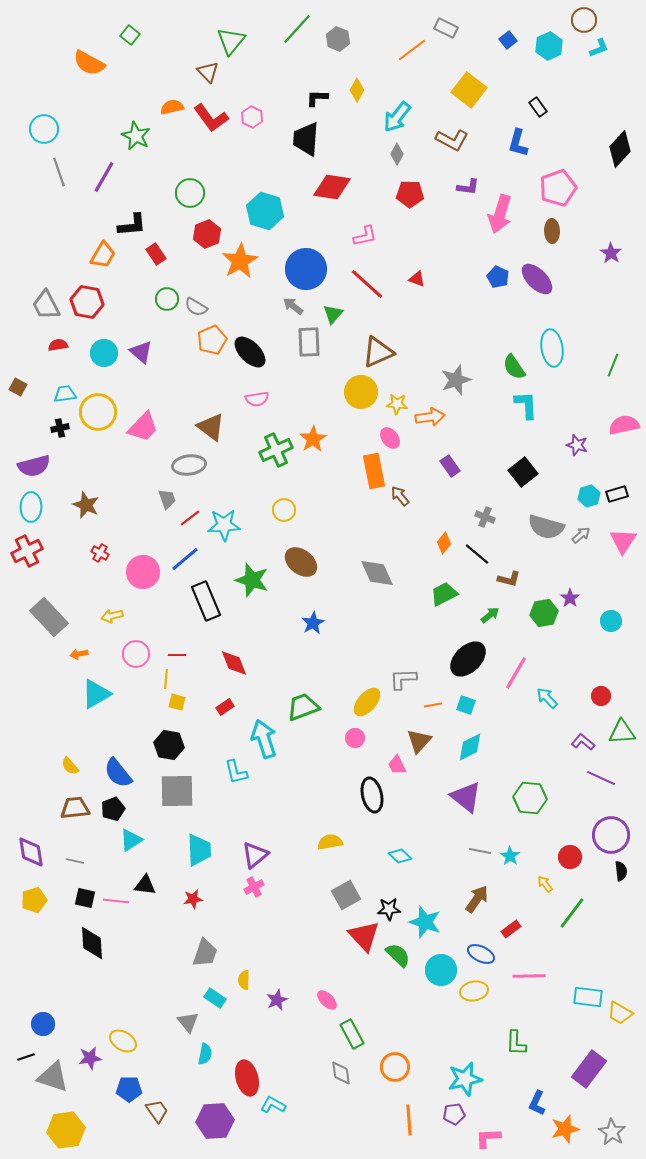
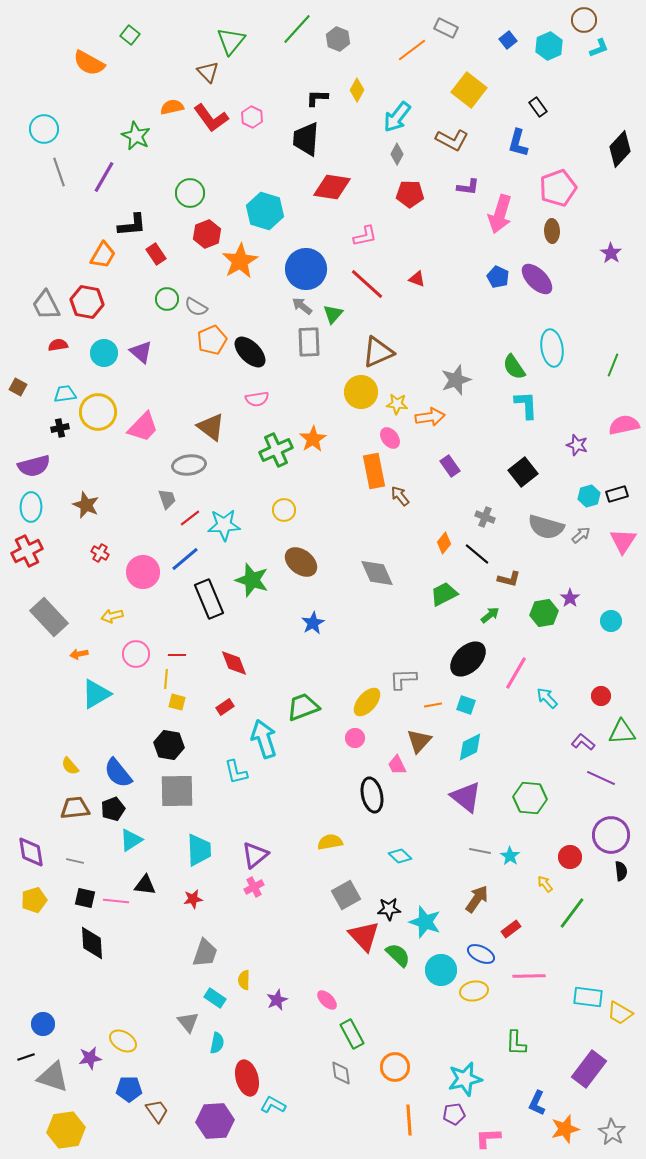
gray arrow at (293, 306): moved 9 px right
black rectangle at (206, 601): moved 3 px right, 2 px up
cyan semicircle at (205, 1054): moved 12 px right, 11 px up
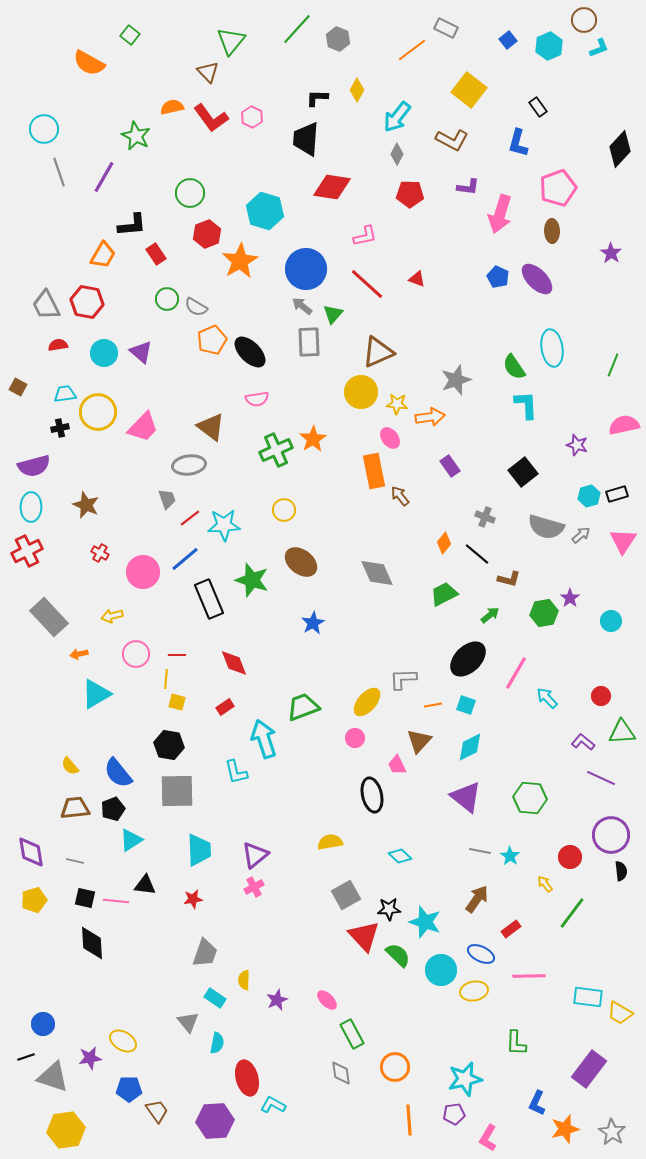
pink L-shape at (488, 1138): rotated 56 degrees counterclockwise
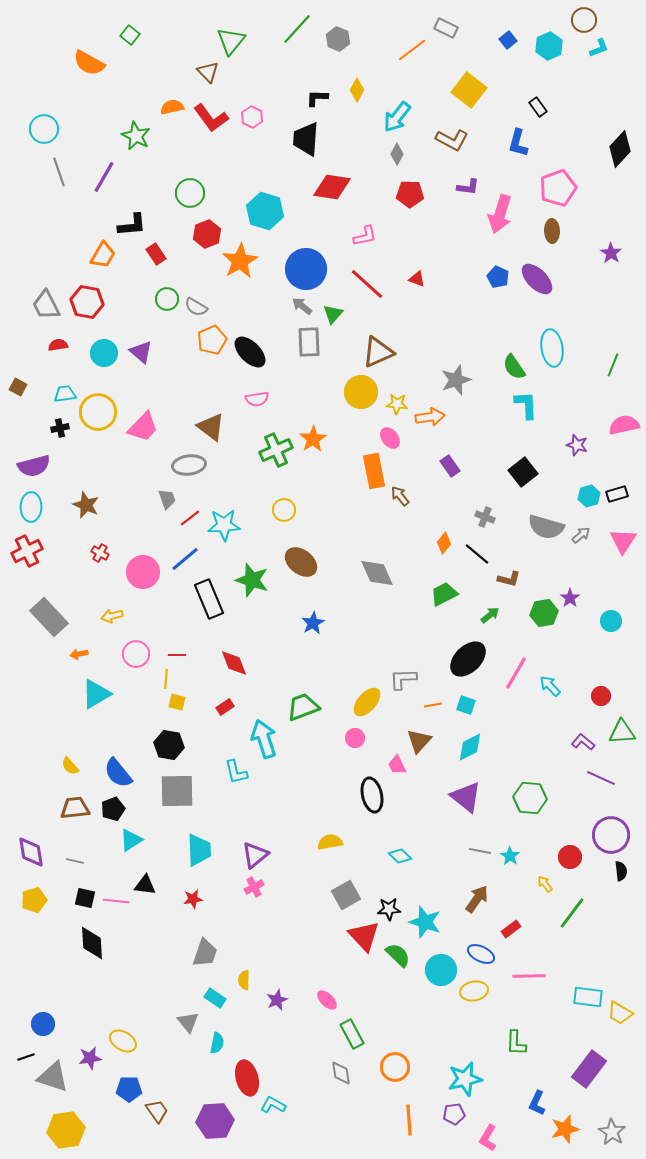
cyan arrow at (547, 698): moved 3 px right, 12 px up
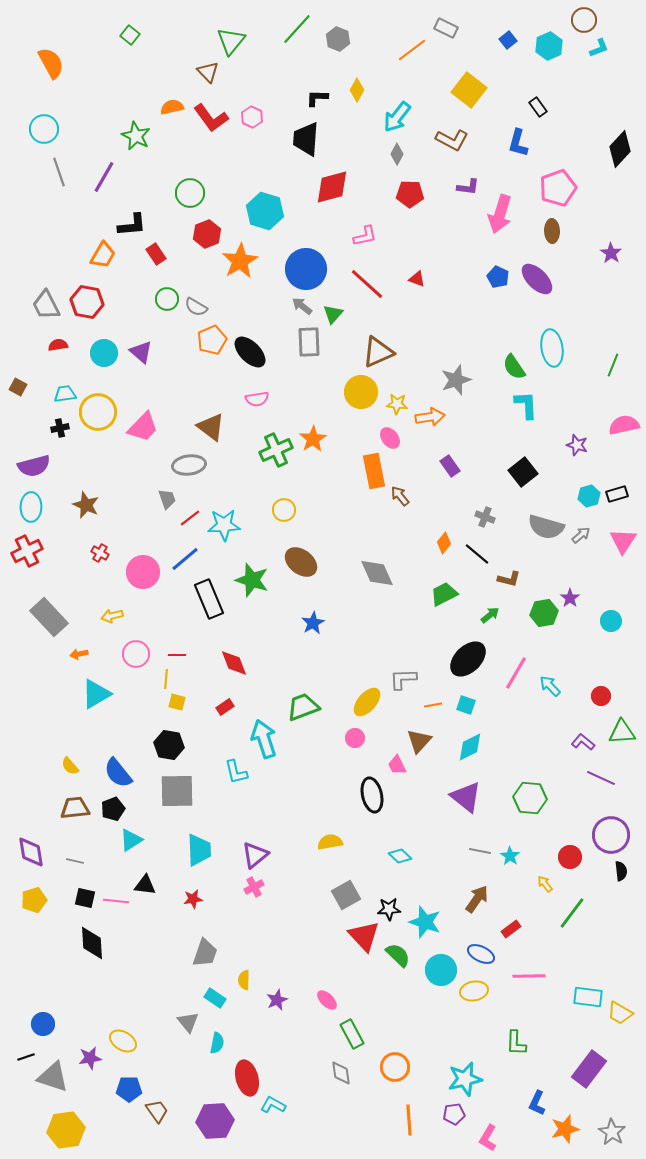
orange semicircle at (89, 63): moved 38 px left; rotated 148 degrees counterclockwise
red diamond at (332, 187): rotated 24 degrees counterclockwise
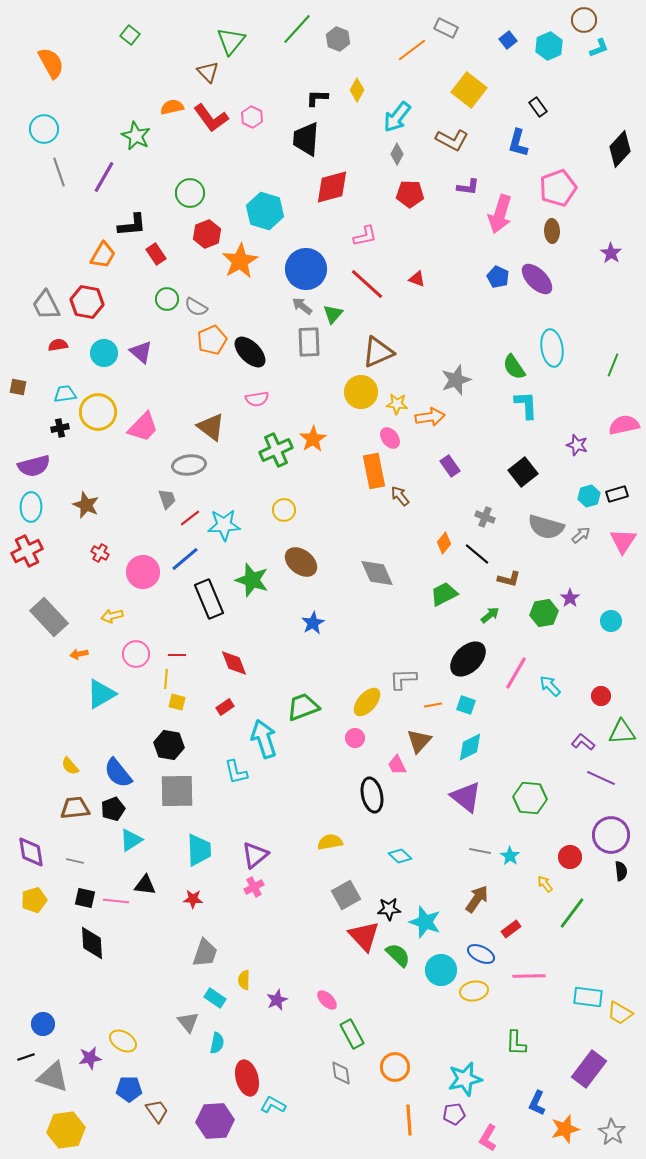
brown square at (18, 387): rotated 18 degrees counterclockwise
cyan triangle at (96, 694): moved 5 px right
red star at (193, 899): rotated 12 degrees clockwise
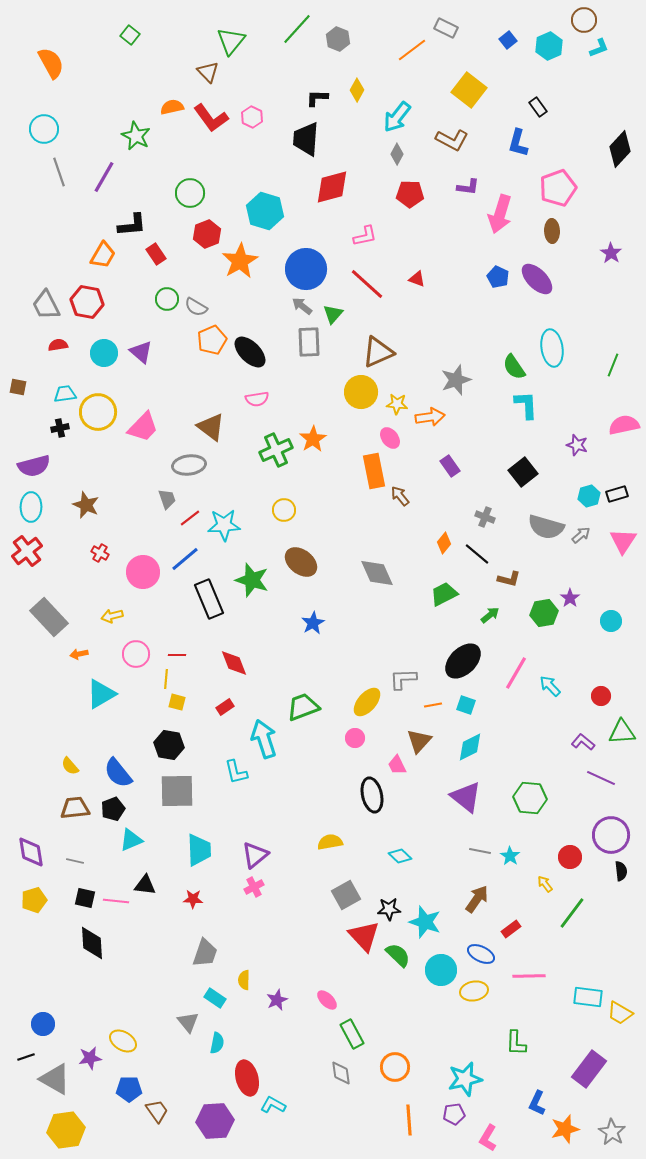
red cross at (27, 551): rotated 12 degrees counterclockwise
black ellipse at (468, 659): moved 5 px left, 2 px down
cyan triangle at (131, 840): rotated 10 degrees clockwise
gray triangle at (53, 1077): moved 2 px right, 2 px down; rotated 12 degrees clockwise
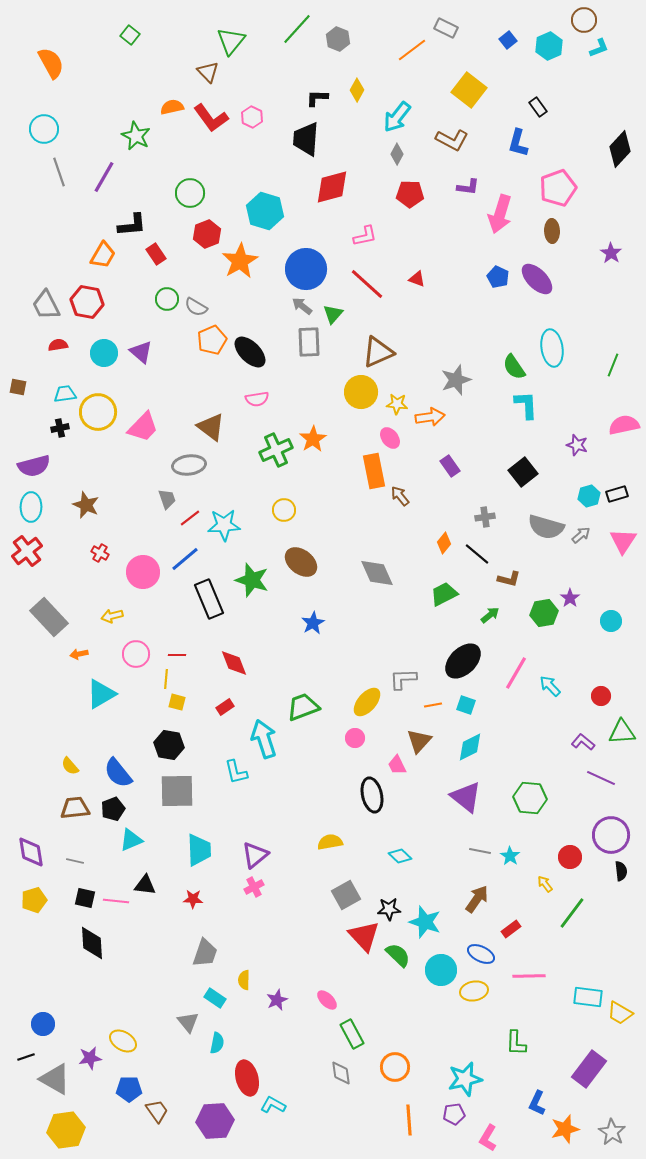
gray cross at (485, 517): rotated 30 degrees counterclockwise
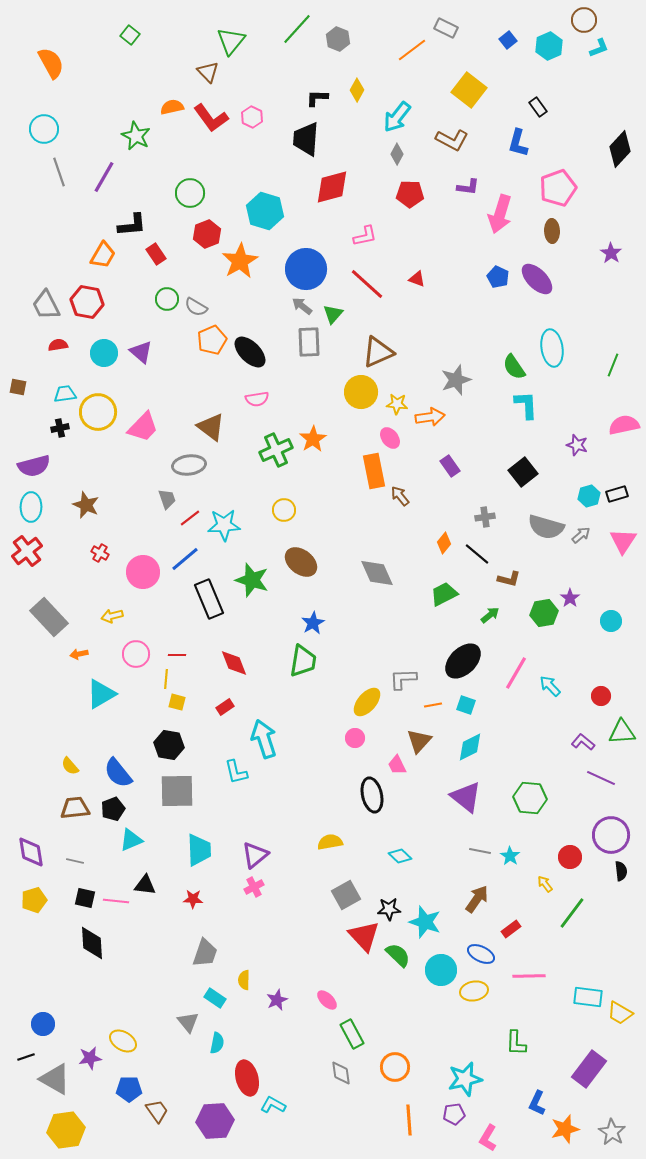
green trapezoid at (303, 707): moved 46 px up; rotated 120 degrees clockwise
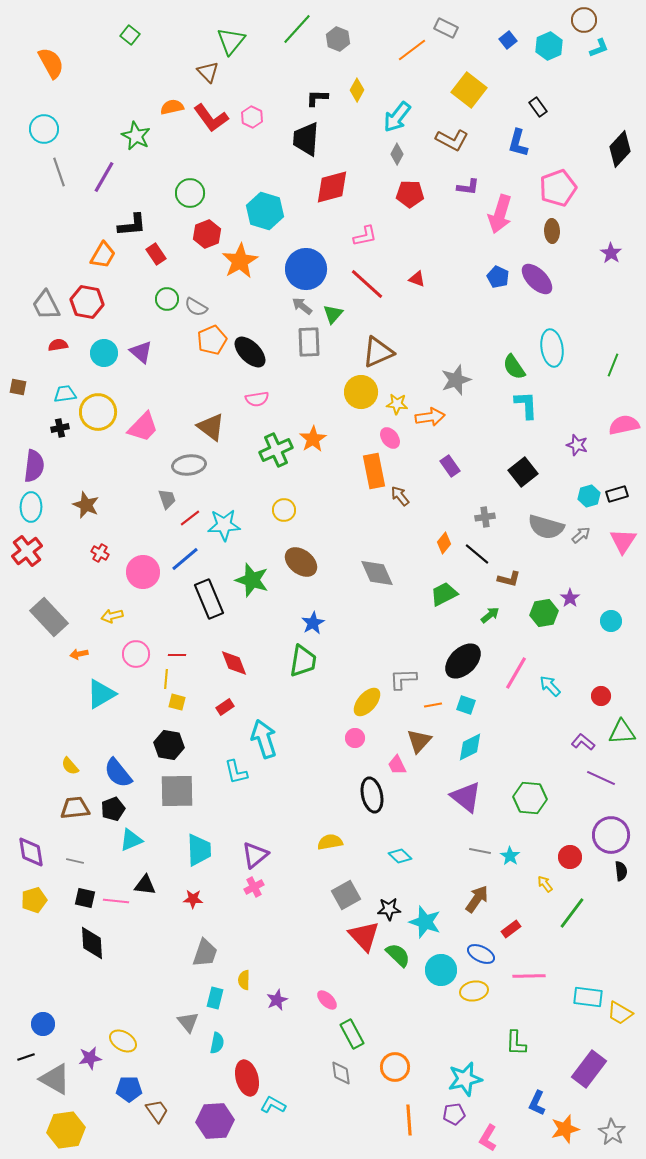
purple semicircle at (34, 466): rotated 68 degrees counterclockwise
cyan rectangle at (215, 998): rotated 70 degrees clockwise
